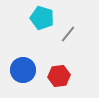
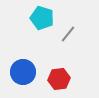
blue circle: moved 2 px down
red hexagon: moved 3 px down
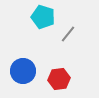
cyan pentagon: moved 1 px right, 1 px up
blue circle: moved 1 px up
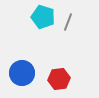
gray line: moved 12 px up; rotated 18 degrees counterclockwise
blue circle: moved 1 px left, 2 px down
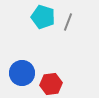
red hexagon: moved 8 px left, 5 px down
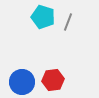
blue circle: moved 9 px down
red hexagon: moved 2 px right, 4 px up
